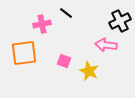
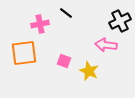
pink cross: moved 2 px left
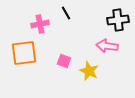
black line: rotated 24 degrees clockwise
black cross: moved 2 px left, 1 px up; rotated 20 degrees clockwise
pink arrow: moved 1 px right, 1 px down
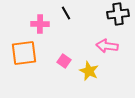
black cross: moved 6 px up
pink cross: rotated 12 degrees clockwise
pink square: rotated 16 degrees clockwise
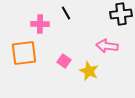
black cross: moved 3 px right
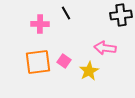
black cross: moved 1 px down
pink arrow: moved 2 px left, 2 px down
orange square: moved 14 px right, 9 px down
yellow star: rotated 18 degrees clockwise
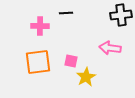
black line: rotated 64 degrees counterclockwise
pink cross: moved 2 px down
pink arrow: moved 5 px right
pink square: moved 7 px right; rotated 24 degrees counterclockwise
yellow star: moved 3 px left, 6 px down
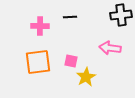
black line: moved 4 px right, 4 px down
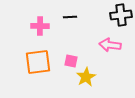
pink arrow: moved 3 px up
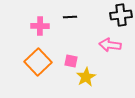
orange square: rotated 36 degrees counterclockwise
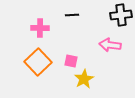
black line: moved 2 px right, 2 px up
pink cross: moved 2 px down
yellow star: moved 2 px left, 2 px down
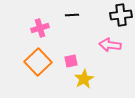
pink cross: rotated 18 degrees counterclockwise
pink square: rotated 24 degrees counterclockwise
